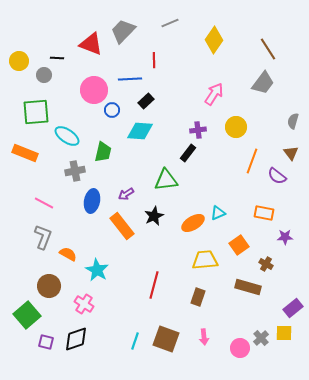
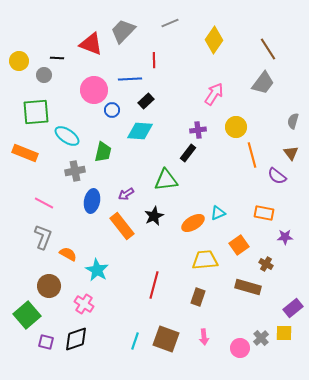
orange line at (252, 161): moved 6 px up; rotated 35 degrees counterclockwise
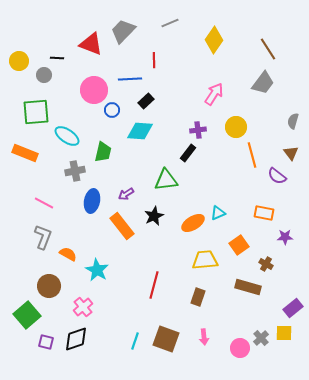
pink cross at (84, 304): moved 1 px left, 3 px down; rotated 18 degrees clockwise
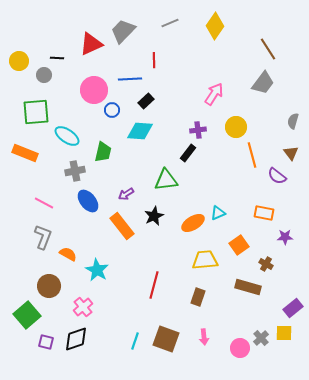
yellow diamond at (214, 40): moved 1 px right, 14 px up
red triangle at (91, 44): rotated 45 degrees counterclockwise
blue ellipse at (92, 201): moved 4 px left; rotated 50 degrees counterclockwise
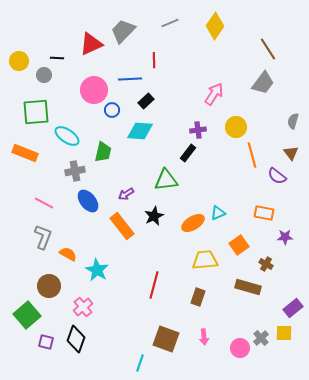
black diamond at (76, 339): rotated 52 degrees counterclockwise
cyan line at (135, 341): moved 5 px right, 22 px down
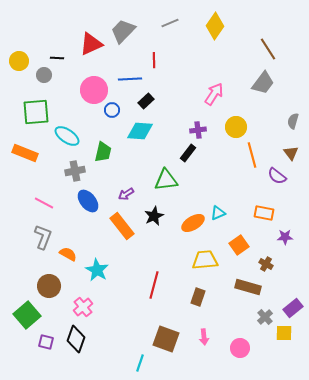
gray cross at (261, 338): moved 4 px right, 21 px up
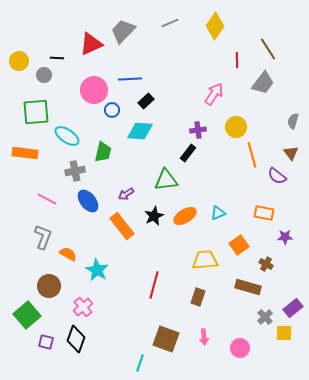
red line at (154, 60): moved 83 px right
orange rectangle at (25, 153): rotated 15 degrees counterclockwise
pink line at (44, 203): moved 3 px right, 4 px up
orange ellipse at (193, 223): moved 8 px left, 7 px up
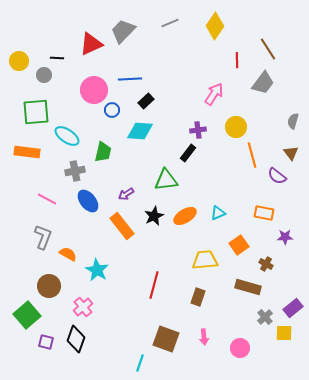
orange rectangle at (25, 153): moved 2 px right, 1 px up
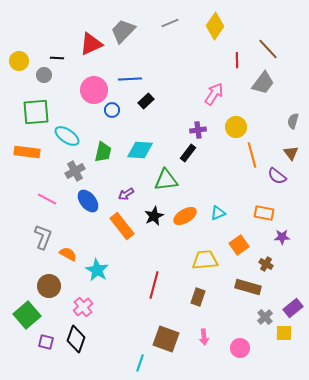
brown line at (268, 49): rotated 10 degrees counterclockwise
cyan diamond at (140, 131): moved 19 px down
gray cross at (75, 171): rotated 18 degrees counterclockwise
purple star at (285, 237): moved 3 px left
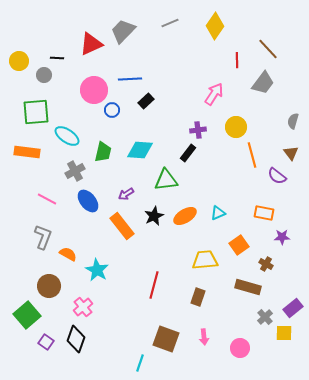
purple square at (46, 342): rotated 21 degrees clockwise
